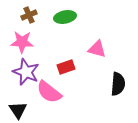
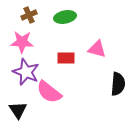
red rectangle: moved 9 px up; rotated 18 degrees clockwise
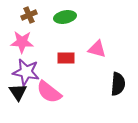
purple star: rotated 12 degrees counterclockwise
black triangle: moved 18 px up
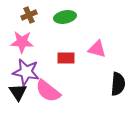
pink semicircle: moved 1 px left, 1 px up
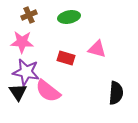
green ellipse: moved 4 px right
red rectangle: rotated 18 degrees clockwise
black semicircle: moved 2 px left, 9 px down
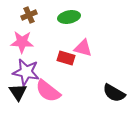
pink triangle: moved 14 px left, 1 px up
black semicircle: moved 2 px left; rotated 115 degrees clockwise
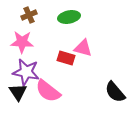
black semicircle: moved 1 px right, 1 px up; rotated 20 degrees clockwise
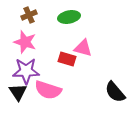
pink star: moved 3 px right; rotated 15 degrees clockwise
red rectangle: moved 1 px right, 1 px down
purple star: moved 1 px up; rotated 12 degrees counterclockwise
pink semicircle: moved 1 px up; rotated 20 degrees counterclockwise
